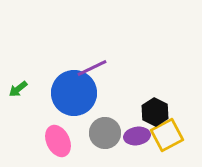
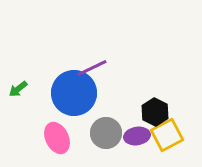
gray circle: moved 1 px right
pink ellipse: moved 1 px left, 3 px up
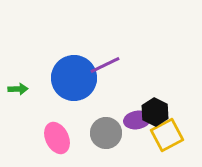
purple line: moved 13 px right, 3 px up
green arrow: rotated 144 degrees counterclockwise
blue circle: moved 15 px up
purple ellipse: moved 16 px up
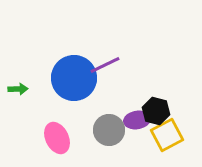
black hexagon: moved 1 px right, 1 px up; rotated 12 degrees counterclockwise
gray circle: moved 3 px right, 3 px up
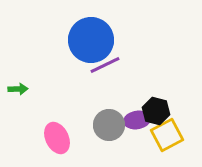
blue circle: moved 17 px right, 38 px up
gray circle: moved 5 px up
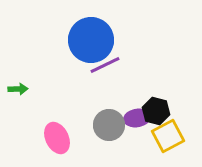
purple ellipse: moved 2 px up
yellow square: moved 1 px right, 1 px down
